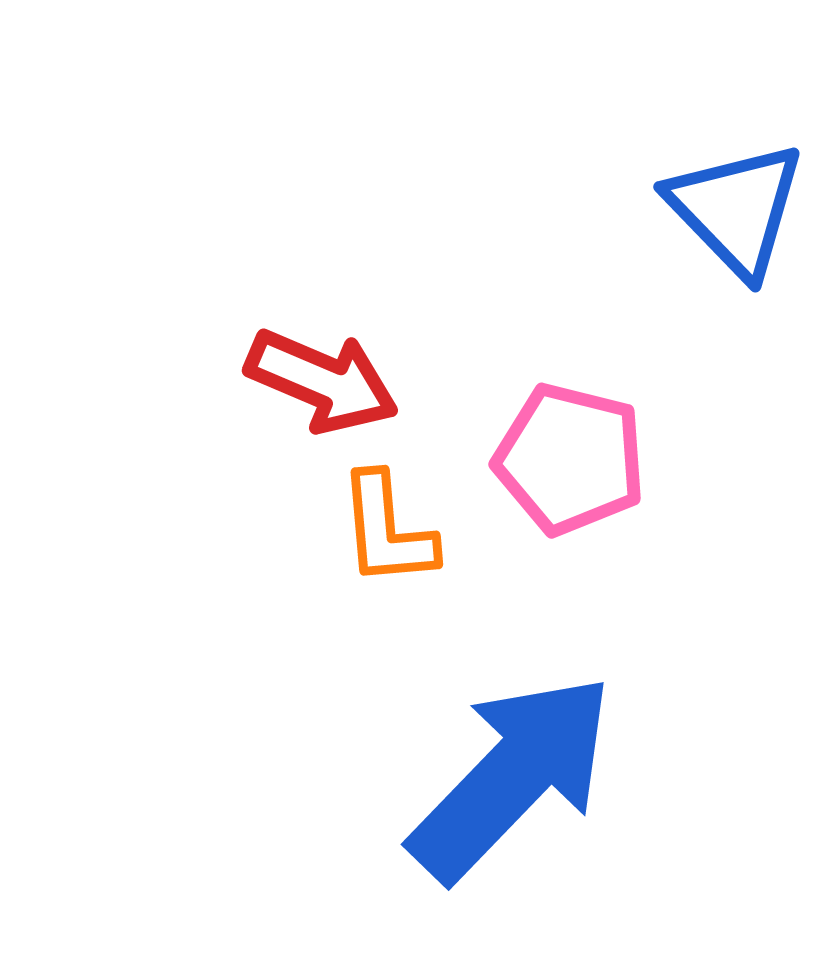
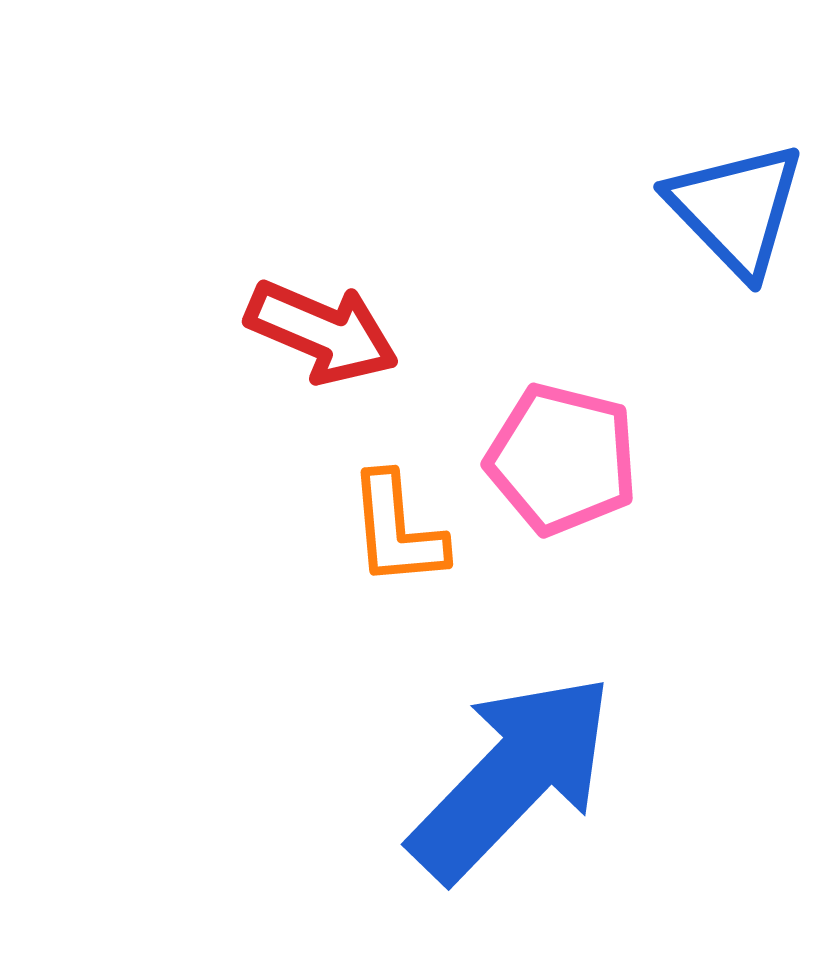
red arrow: moved 49 px up
pink pentagon: moved 8 px left
orange L-shape: moved 10 px right
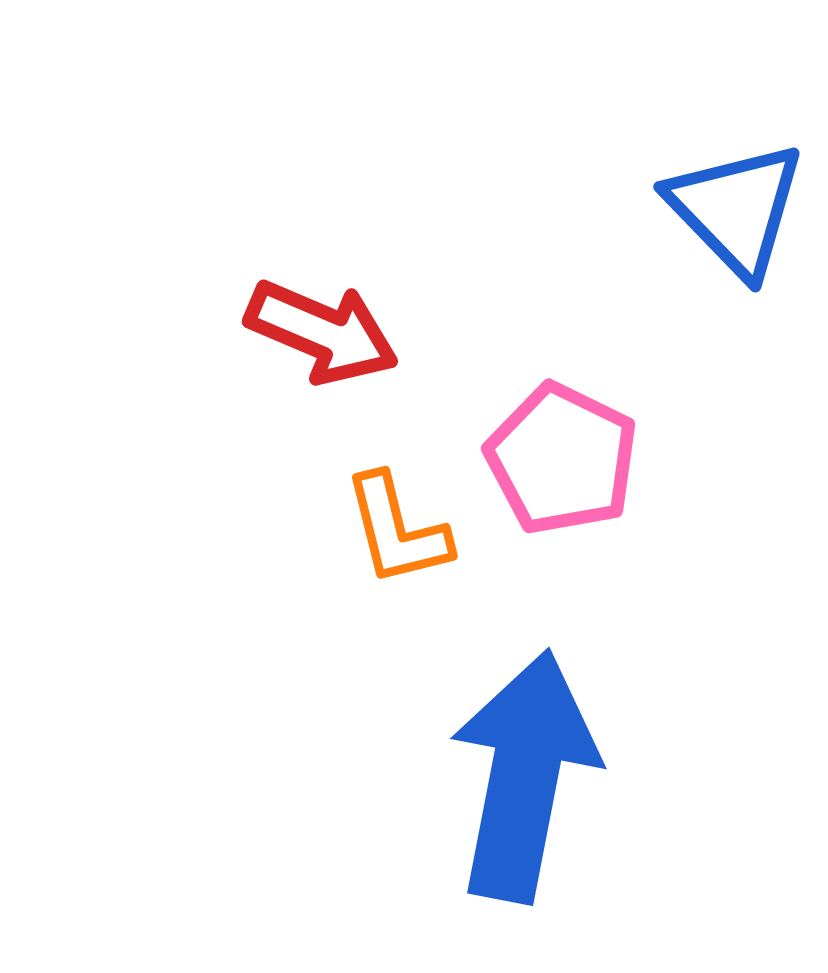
pink pentagon: rotated 12 degrees clockwise
orange L-shape: rotated 9 degrees counterclockwise
blue arrow: moved 12 px right, 1 px up; rotated 33 degrees counterclockwise
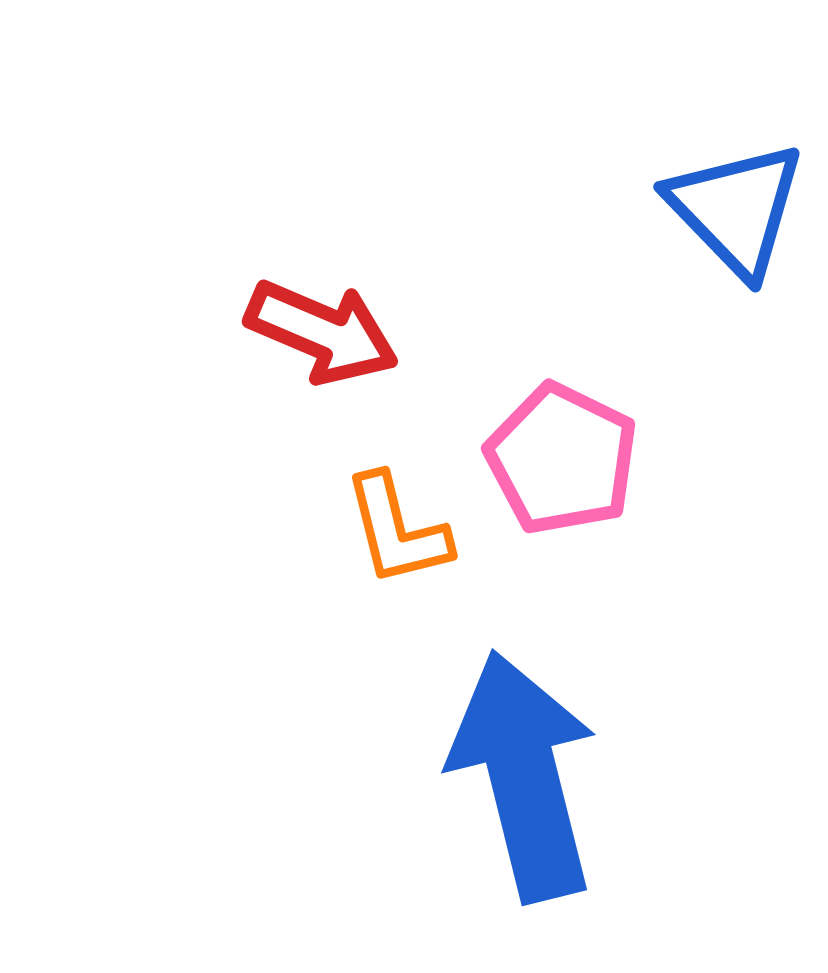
blue arrow: rotated 25 degrees counterclockwise
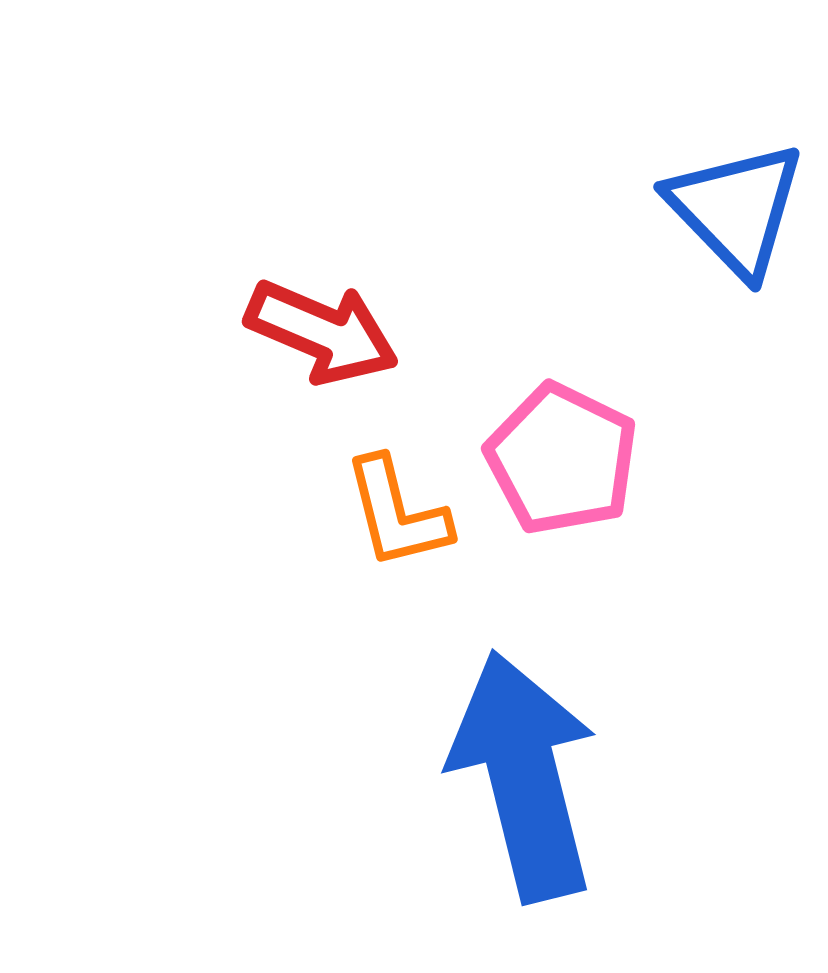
orange L-shape: moved 17 px up
